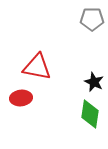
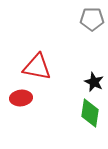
green diamond: moved 1 px up
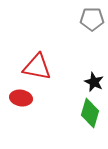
red ellipse: rotated 15 degrees clockwise
green diamond: rotated 8 degrees clockwise
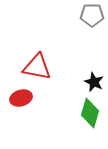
gray pentagon: moved 4 px up
red ellipse: rotated 25 degrees counterclockwise
